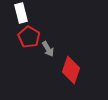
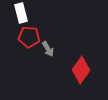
red pentagon: rotated 25 degrees counterclockwise
red diamond: moved 10 px right; rotated 16 degrees clockwise
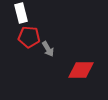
red diamond: rotated 56 degrees clockwise
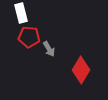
gray arrow: moved 1 px right
red diamond: rotated 60 degrees counterclockwise
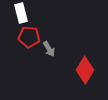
red diamond: moved 4 px right
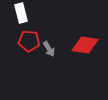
red pentagon: moved 4 px down
red diamond: moved 25 px up; rotated 68 degrees clockwise
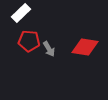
white rectangle: rotated 60 degrees clockwise
red diamond: moved 2 px down
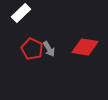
red pentagon: moved 3 px right, 8 px down; rotated 20 degrees clockwise
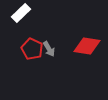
red diamond: moved 2 px right, 1 px up
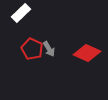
red diamond: moved 7 px down; rotated 16 degrees clockwise
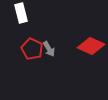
white rectangle: rotated 60 degrees counterclockwise
red diamond: moved 4 px right, 7 px up
